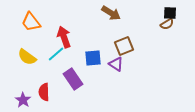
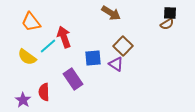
brown square: moved 1 px left; rotated 24 degrees counterclockwise
cyan line: moved 8 px left, 8 px up
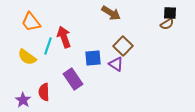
cyan line: rotated 30 degrees counterclockwise
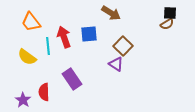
cyan line: rotated 24 degrees counterclockwise
blue square: moved 4 px left, 24 px up
purple rectangle: moved 1 px left
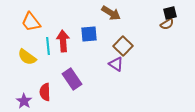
black square: rotated 16 degrees counterclockwise
red arrow: moved 1 px left, 4 px down; rotated 15 degrees clockwise
red semicircle: moved 1 px right
purple star: moved 1 px right, 1 px down
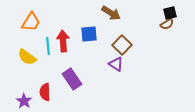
orange trapezoid: rotated 110 degrees counterclockwise
brown square: moved 1 px left, 1 px up
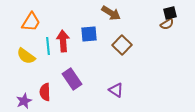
yellow semicircle: moved 1 px left, 1 px up
purple triangle: moved 26 px down
purple star: rotated 14 degrees clockwise
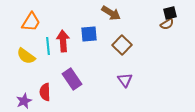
purple triangle: moved 9 px right, 10 px up; rotated 21 degrees clockwise
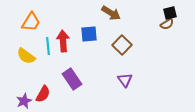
red semicircle: moved 2 px left, 2 px down; rotated 150 degrees counterclockwise
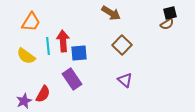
blue square: moved 10 px left, 19 px down
purple triangle: rotated 14 degrees counterclockwise
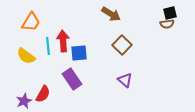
brown arrow: moved 1 px down
brown semicircle: rotated 24 degrees clockwise
